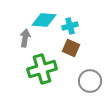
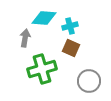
cyan diamond: moved 2 px up
gray circle: moved 1 px left
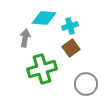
brown square: rotated 30 degrees clockwise
gray circle: moved 3 px left, 3 px down
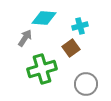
cyan cross: moved 10 px right
gray arrow: rotated 24 degrees clockwise
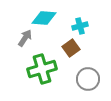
gray circle: moved 2 px right, 5 px up
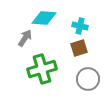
cyan cross: rotated 28 degrees clockwise
brown square: moved 8 px right; rotated 18 degrees clockwise
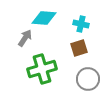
cyan cross: moved 1 px right, 2 px up
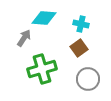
gray arrow: moved 1 px left
brown square: rotated 18 degrees counterclockwise
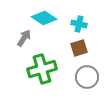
cyan diamond: rotated 30 degrees clockwise
cyan cross: moved 2 px left
brown square: rotated 18 degrees clockwise
gray circle: moved 1 px left, 2 px up
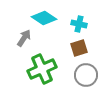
green cross: rotated 8 degrees counterclockwise
gray circle: moved 1 px left, 2 px up
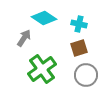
green cross: rotated 12 degrees counterclockwise
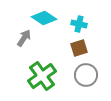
green cross: moved 7 px down
